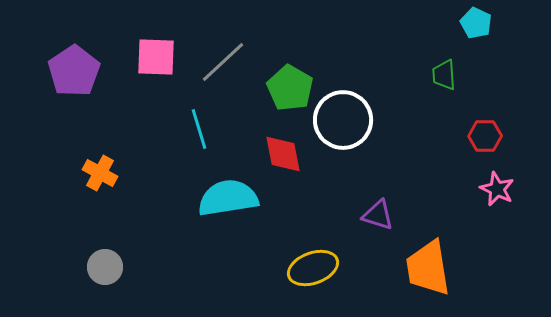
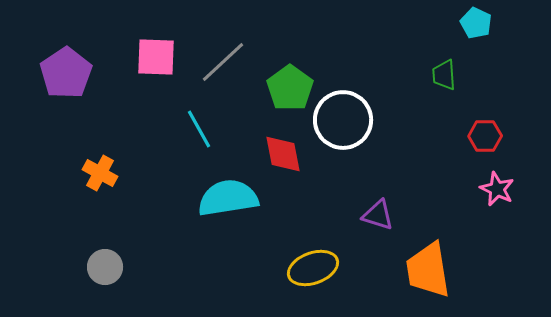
purple pentagon: moved 8 px left, 2 px down
green pentagon: rotated 6 degrees clockwise
cyan line: rotated 12 degrees counterclockwise
orange trapezoid: moved 2 px down
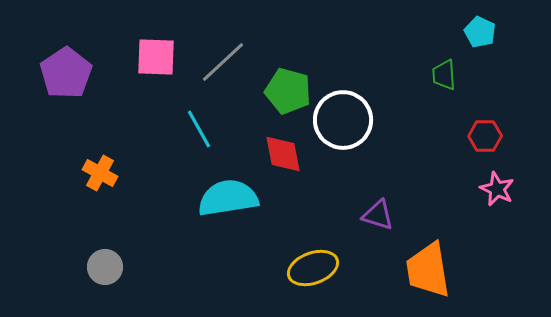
cyan pentagon: moved 4 px right, 9 px down
green pentagon: moved 2 px left, 3 px down; rotated 21 degrees counterclockwise
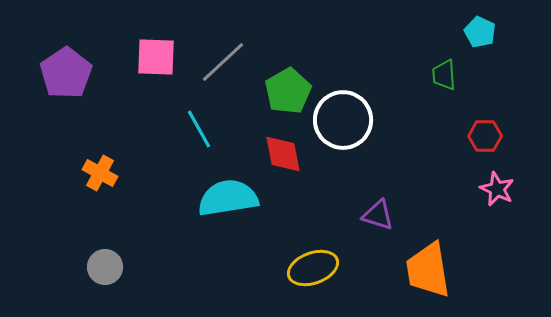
green pentagon: rotated 27 degrees clockwise
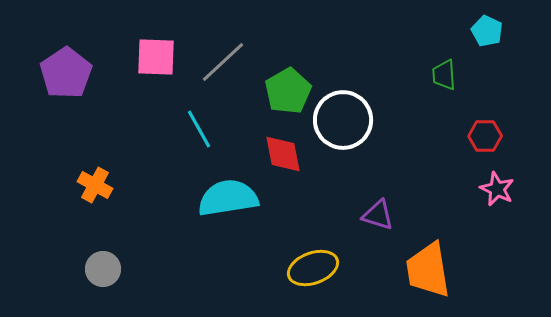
cyan pentagon: moved 7 px right, 1 px up
orange cross: moved 5 px left, 12 px down
gray circle: moved 2 px left, 2 px down
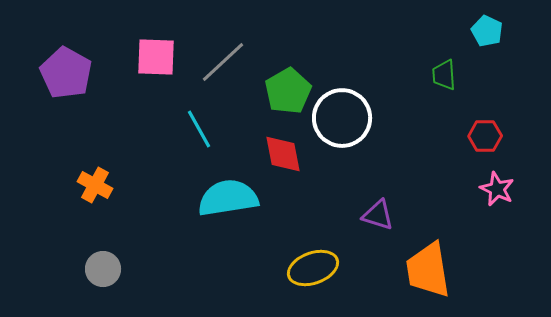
purple pentagon: rotated 9 degrees counterclockwise
white circle: moved 1 px left, 2 px up
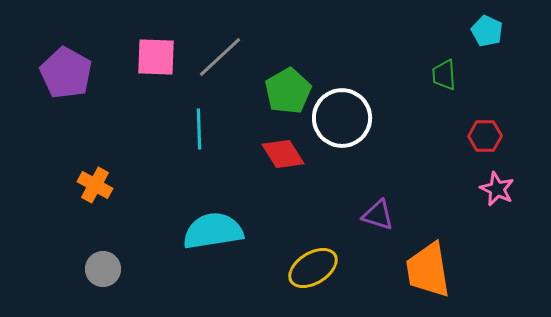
gray line: moved 3 px left, 5 px up
cyan line: rotated 27 degrees clockwise
red diamond: rotated 21 degrees counterclockwise
cyan semicircle: moved 15 px left, 33 px down
yellow ellipse: rotated 12 degrees counterclockwise
